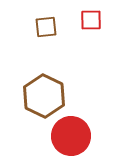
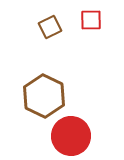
brown square: moved 4 px right; rotated 20 degrees counterclockwise
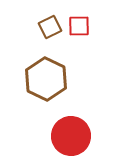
red square: moved 12 px left, 6 px down
brown hexagon: moved 2 px right, 17 px up
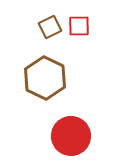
brown hexagon: moved 1 px left, 1 px up
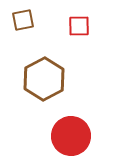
brown square: moved 27 px left, 7 px up; rotated 15 degrees clockwise
brown hexagon: moved 1 px left, 1 px down; rotated 6 degrees clockwise
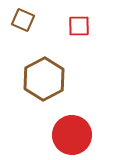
brown square: rotated 35 degrees clockwise
red circle: moved 1 px right, 1 px up
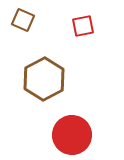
red square: moved 4 px right; rotated 10 degrees counterclockwise
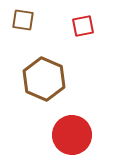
brown square: rotated 15 degrees counterclockwise
brown hexagon: rotated 9 degrees counterclockwise
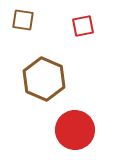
red circle: moved 3 px right, 5 px up
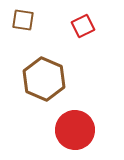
red square: rotated 15 degrees counterclockwise
